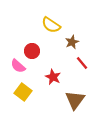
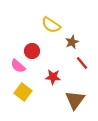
red star: rotated 21 degrees counterclockwise
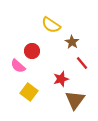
brown star: rotated 16 degrees counterclockwise
red star: moved 8 px right, 2 px down; rotated 21 degrees counterclockwise
yellow square: moved 6 px right
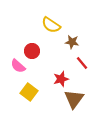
brown star: rotated 24 degrees counterclockwise
brown triangle: moved 1 px left, 1 px up
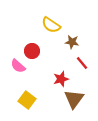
yellow square: moved 2 px left, 8 px down
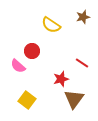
brown star: moved 11 px right, 25 px up; rotated 24 degrees counterclockwise
red line: rotated 16 degrees counterclockwise
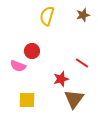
brown star: moved 2 px up
yellow semicircle: moved 4 px left, 9 px up; rotated 72 degrees clockwise
pink semicircle: rotated 21 degrees counterclockwise
yellow square: rotated 36 degrees counterclockwise
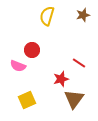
red circle: moved 1 px up
red line: moved 3 px left
yellow square: rotated 24 degrees counterclockwise
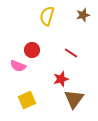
red line: moved 8 px left, 10 px up
